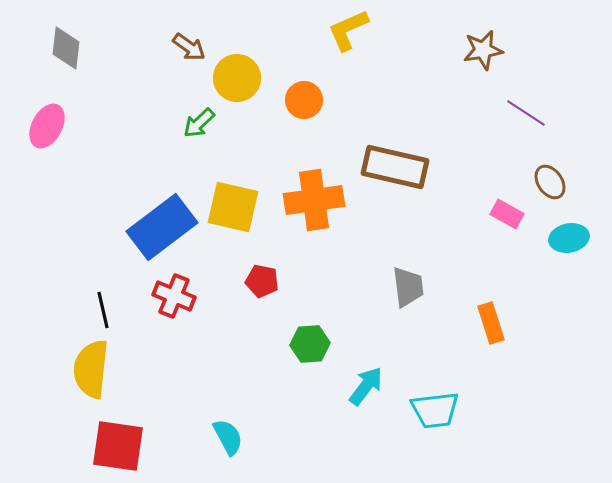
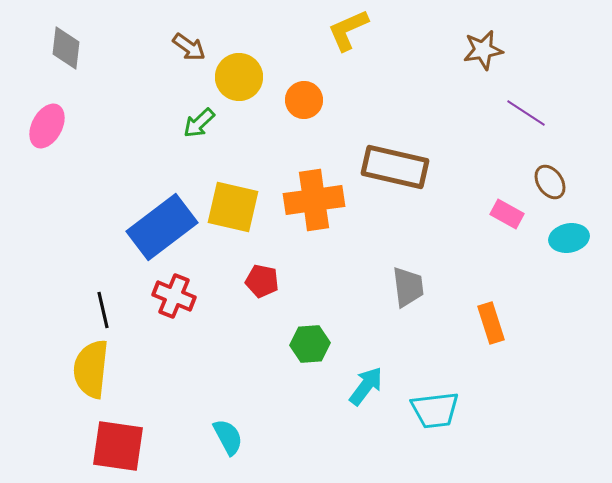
yellow circle: moved 2 px right, 1 px up
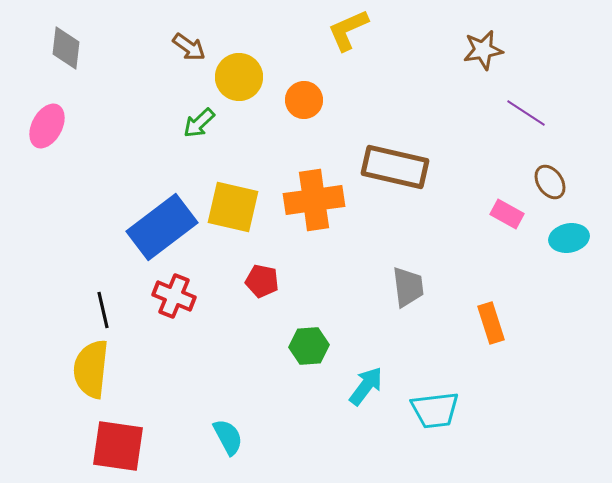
green hexagon: moved 1 px left, 2 px down
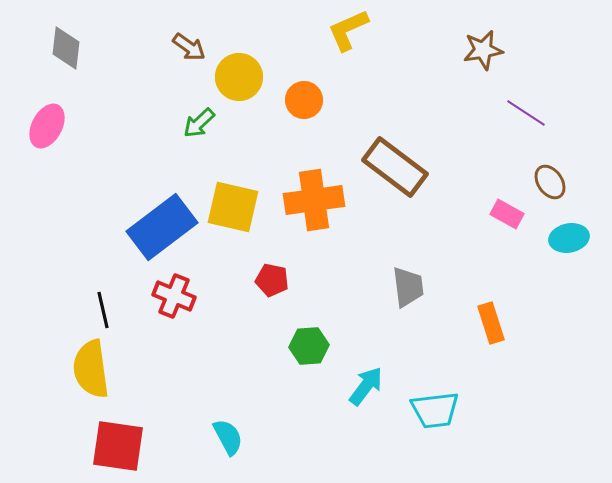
brown rectangle: rotated 24 degrees clockwise
red pentagon: moved 10 px right, 1 px up
yellow semicircle: rotated 14 degrees counterclockwise
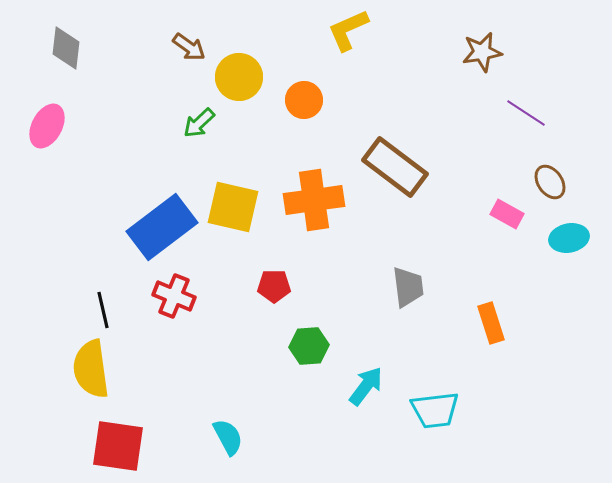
brown star: moved 1 px left, 2 px down
red pentagon: moved 2 px right, 6 px down; rotated 12 degrees counterclockwise
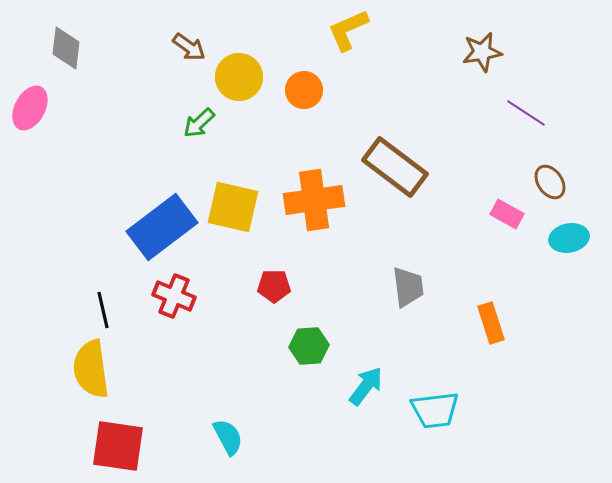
orange circle: moved 10 px up
pink ellipse: moved 17 px left, 18 px up
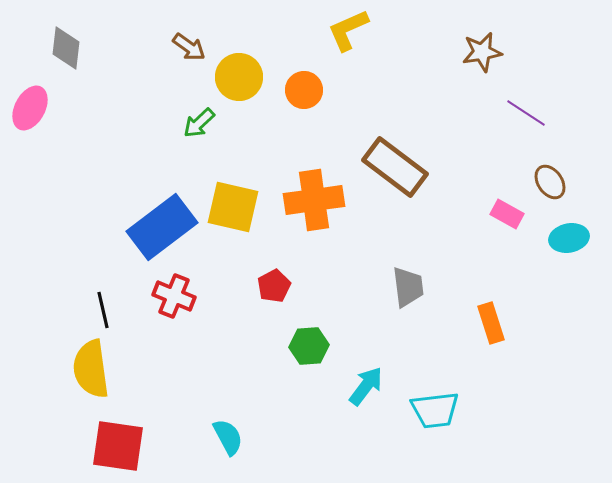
red pentagon: rotated 28 degrees counterclockwise
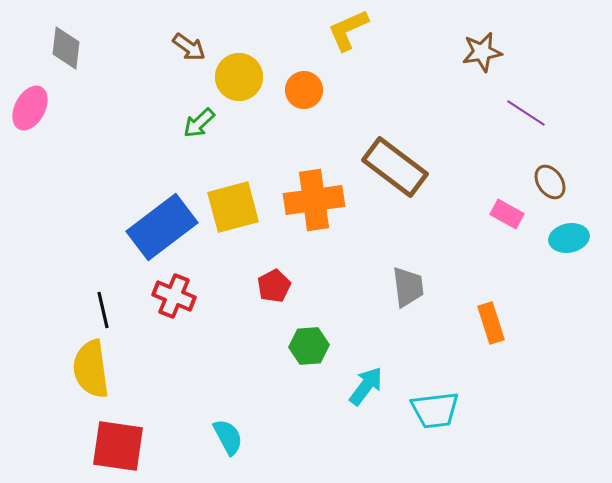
yellow square: rotated 28 degrees counterclockwise
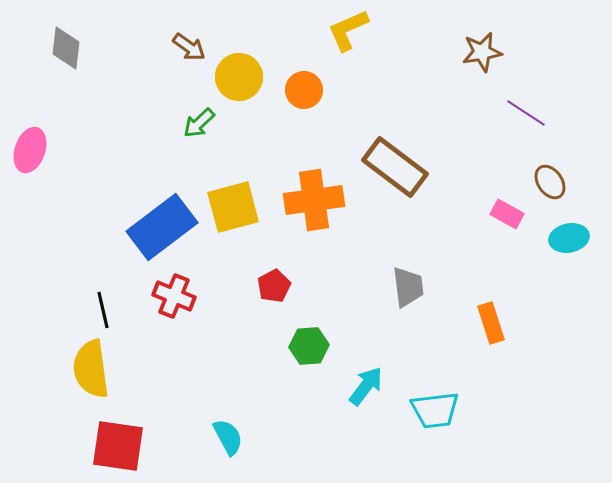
pink ellipse: moved 42 px down; rotated 9 degrees counterclockwise
